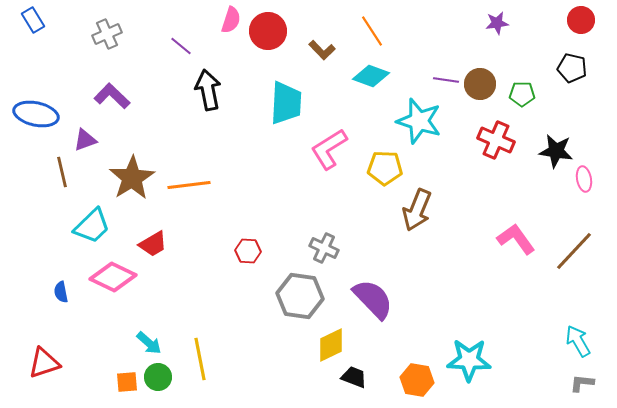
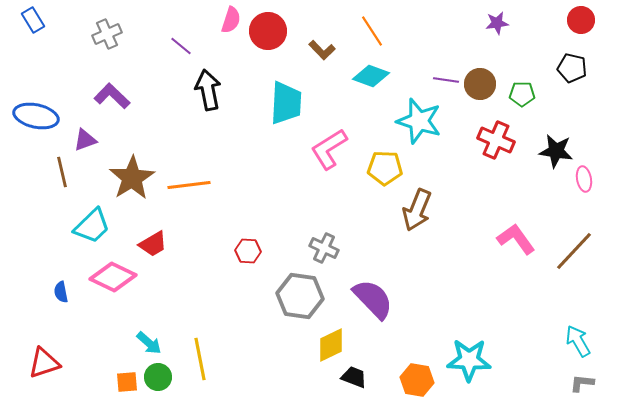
blue ellipse at (36, 114): moved 2 px down
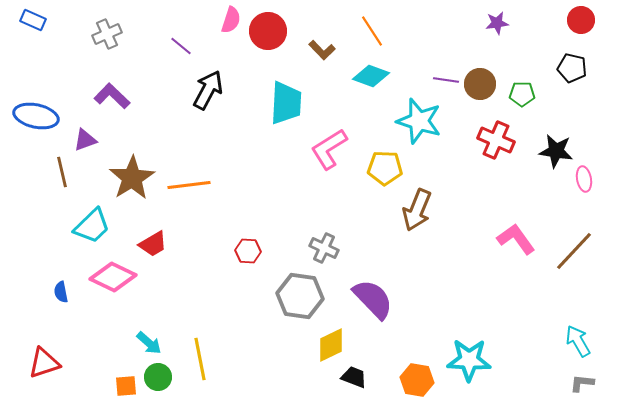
blue rectangle at (33, 20): rotated 35 degrees counterclockwise
black arrow at (208, 90): rotated 39 degrees clockwise
orange square at (127, 382): moved 1 px left, 4 px down
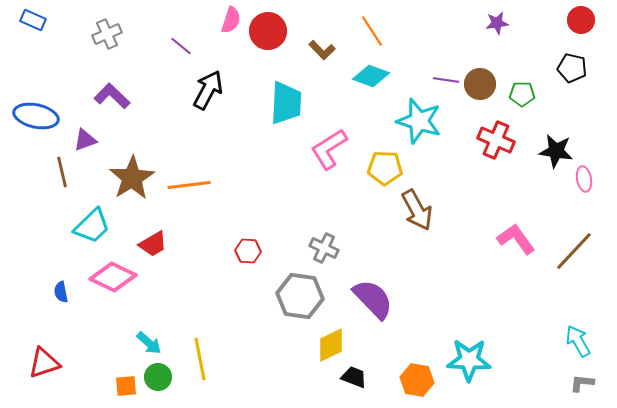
brown arrow at (417, 210): rotated 51 degrees counterclockwise
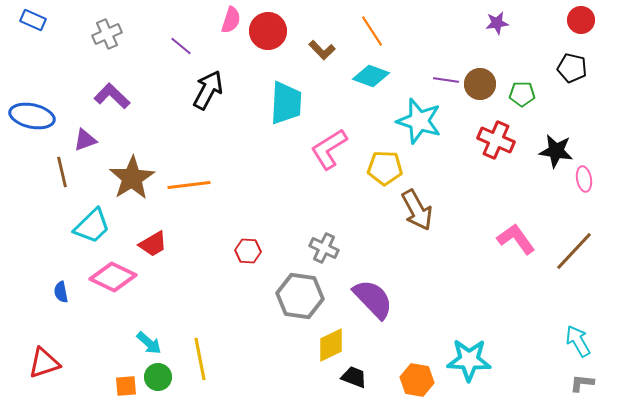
blue ellipse at (36, 116): moved 4 px left
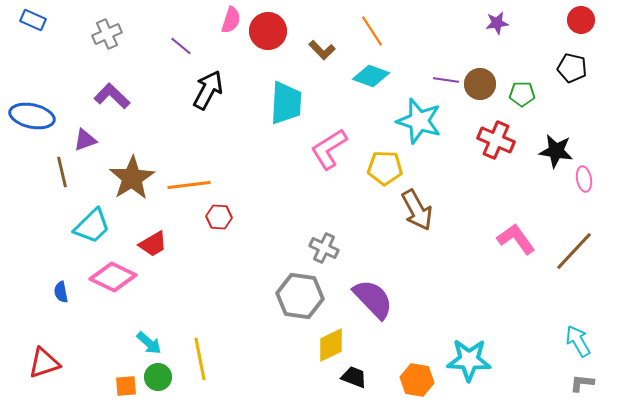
red hexagon at (248, 251): moved 29 px left, 34 px up
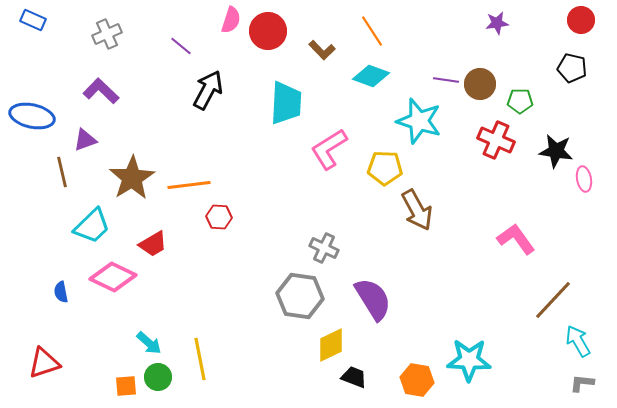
green pentagon at (522, 94): moved 2 px left, 7 px down
purple L-shape at (112, 96): moved 11 px left, 5 px up
brown line at (574, 251): moved 21 px left, 49 px down
purple semicircle at (373, 299): rotated 12 degrees clockwise
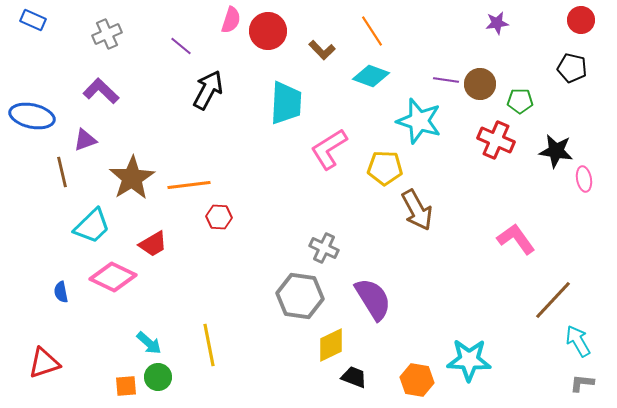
yellow line at (200, 359): moved 9 px right, 14 px up
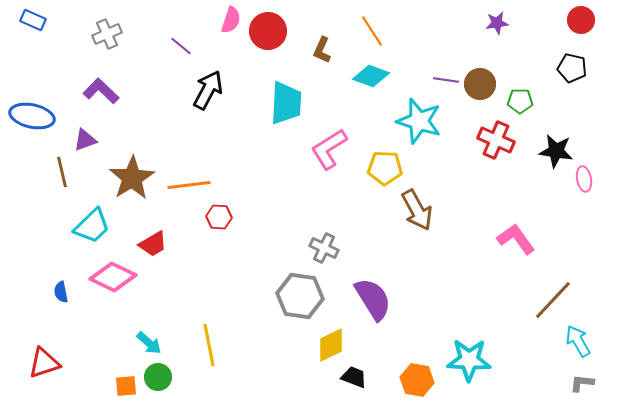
brown L-shape at (322, 50): rotated 68 degrees clockwise
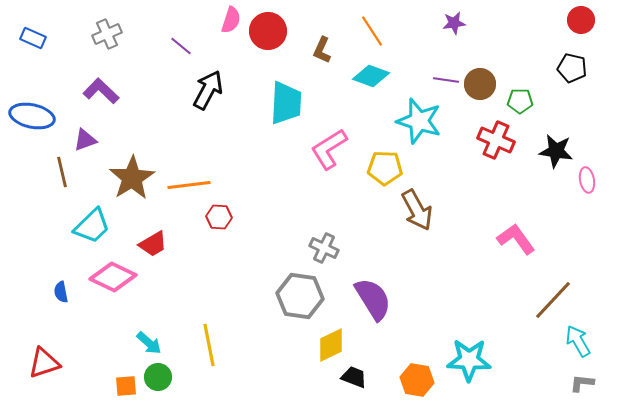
blue rectangle at (33, 20): moved 18 px down
purple star at (497, 23): moved 43 px left
pink ellipse at (584, 179): moved 3 px right, 1 px down
